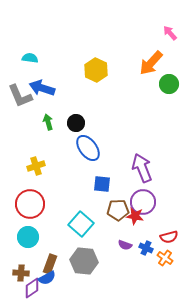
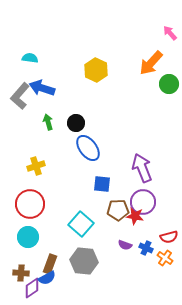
gray L-shape: rotated 64 degrees clockwise
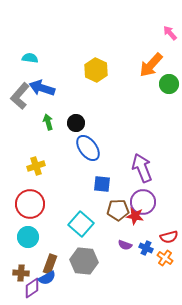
orange arrow: moved 2 px down
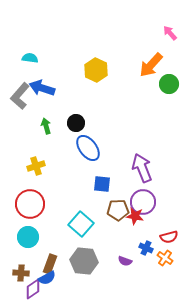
green arrow: moved 2 px left, 4 px down
purple semicircle: moved 16 px down
purple diamond: moved 1 px right, 1 px down
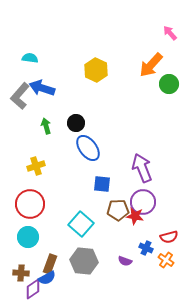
orange cross: moved 1 px right, 2 px down
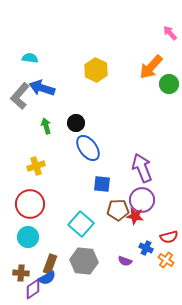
orange arrow: moved 2 px down
purple circle: moved 1 px left, 2 px up
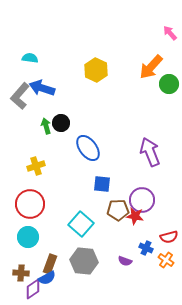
black circle: moved 15 px left
purple arrow: moved 8 px right, 16 px up
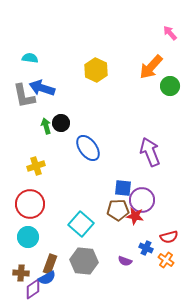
green circle: moved 1 px right, 2 px down
gray L-shape: moved 4 px right; rotated 52 degrees counterclockwise
blue square: moved 21 px right, 4 px down
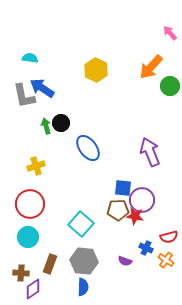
blue arrow: rotated 15 degrees clockwise
blue semicircle: moved 36 px right, 9 px down; rotated 60 degrees counterclockwise
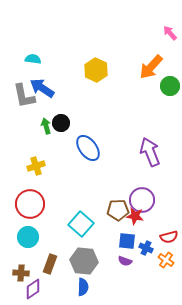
cyan semicircle: moved 3 px right, 1 px down
blue square: moved 4 px right, 53 px down
